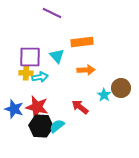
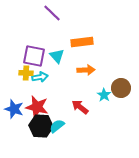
purple line: rotated 18 degrees clockwise
purple square: moved 4 px right, 1 px up; rotated 10 degrees clockwise
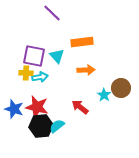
black hexagon: rotated 10 degrees counterclockwise
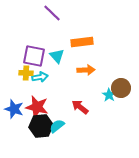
cyan star: moved 5 px right
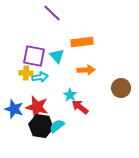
cyan star: moved 39 px left
black hexagon: rotated 15 degrees clockwise
